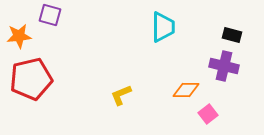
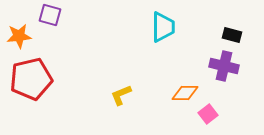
orange diamond: moved 1 px left, 3 px down
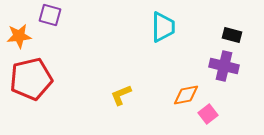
orange diamond: moved 1 px right, 2 px down; rotated 12 degrees counterclockwise
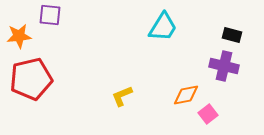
purple square: rotated 10 degrees counterclockwise
cyan trapezoid: rotated 32 degrees clockwise
yellow L-shape: moved 1 px right, 1 px down
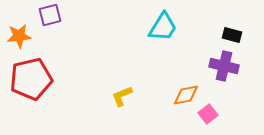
purple square: rotated 20 degrees counterclockwise
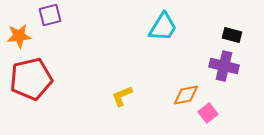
pink square: moved 1 px up
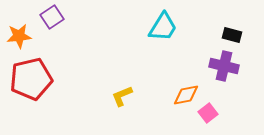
purple square: moved 2 px right, 2 px down; rotated 20 degrees counterclockwise
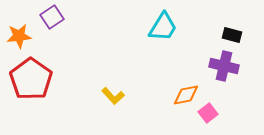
red pentagon: rotated 24 degrees counterclockwise
yellow L-shape: moved 9 px left; rotated 110 degrees counterclockwise
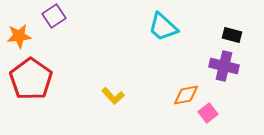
purple square: moved 2 px right, 1 px up
cyan trapezoid: rotated 100 degrees clockwise
